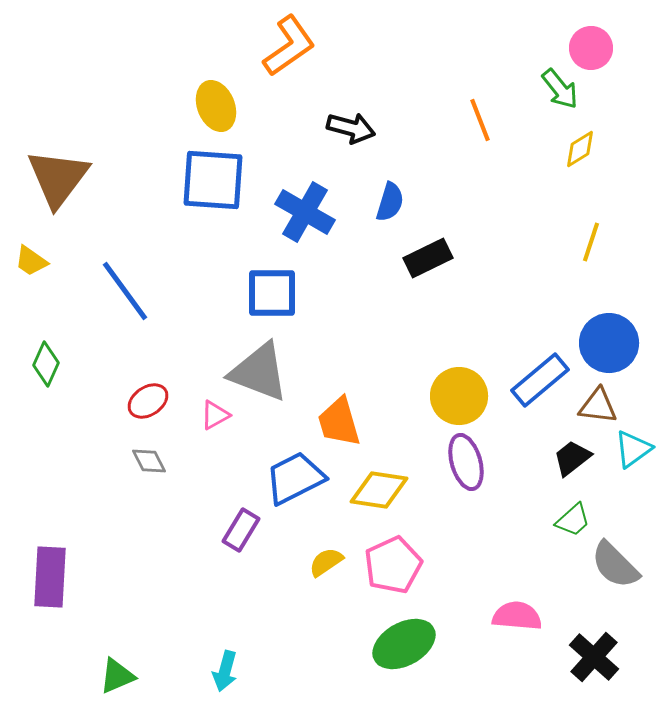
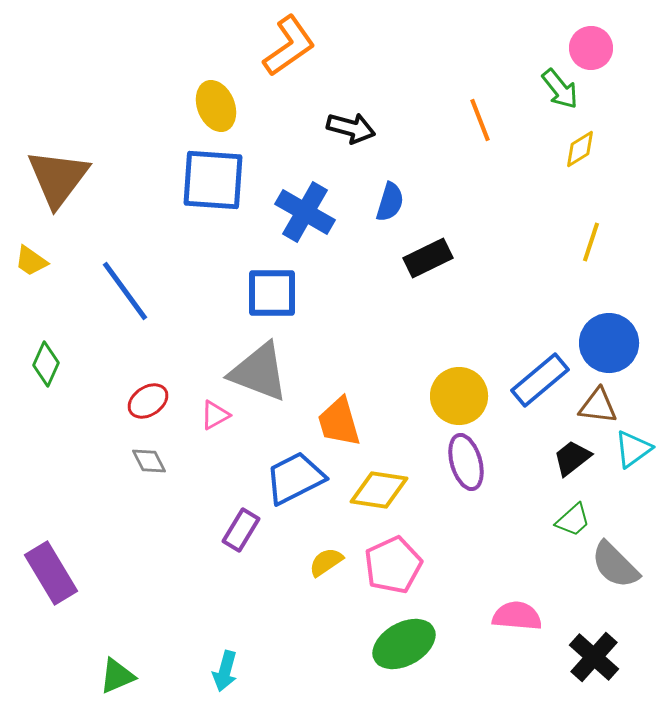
purple rectangle at (50, 577): moved 1 px right, 4 px up; rotated 34 degrees counterclockwise
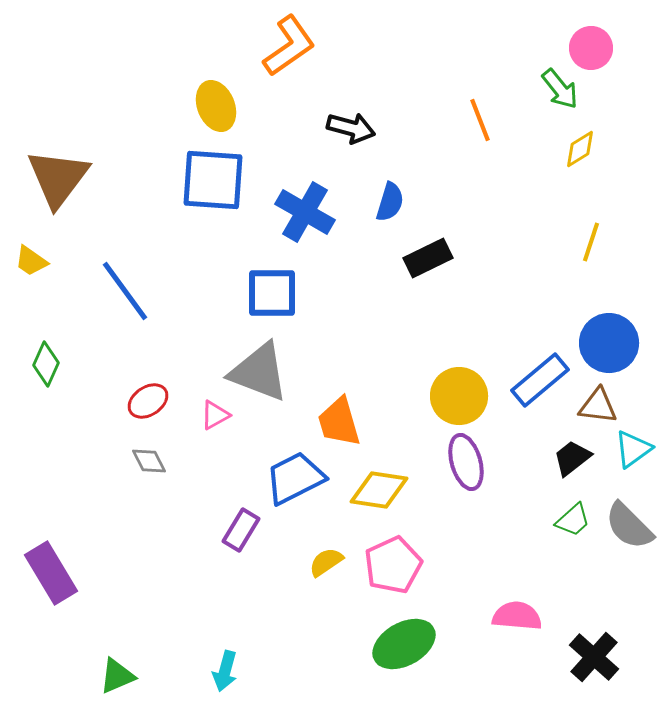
gray semicircle at (615, 565): moved 14 px right, 39 px up
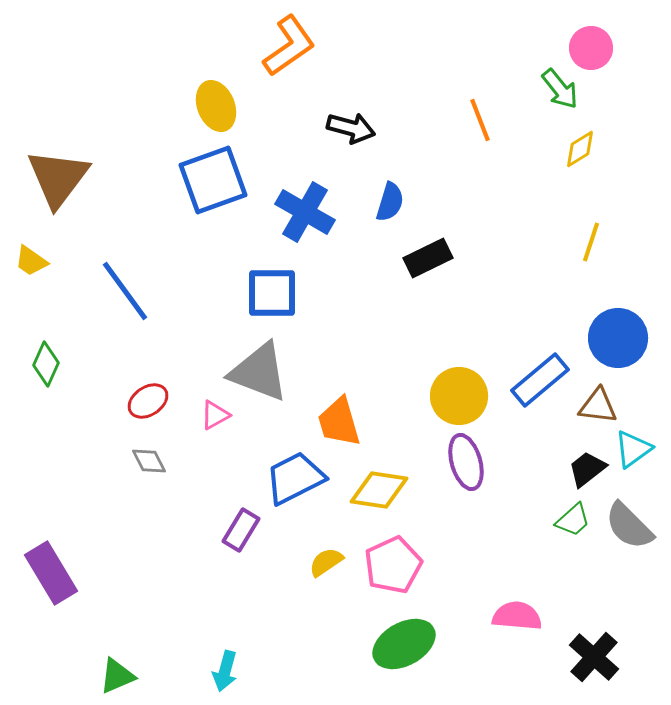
blue square at (213, 180): rotated 24 degrees counterclockwise
blue circle at (609, 343): moved 9 px right, 5 px up
black trapezoid at (572, 458): moved 15 px right, 11 px down
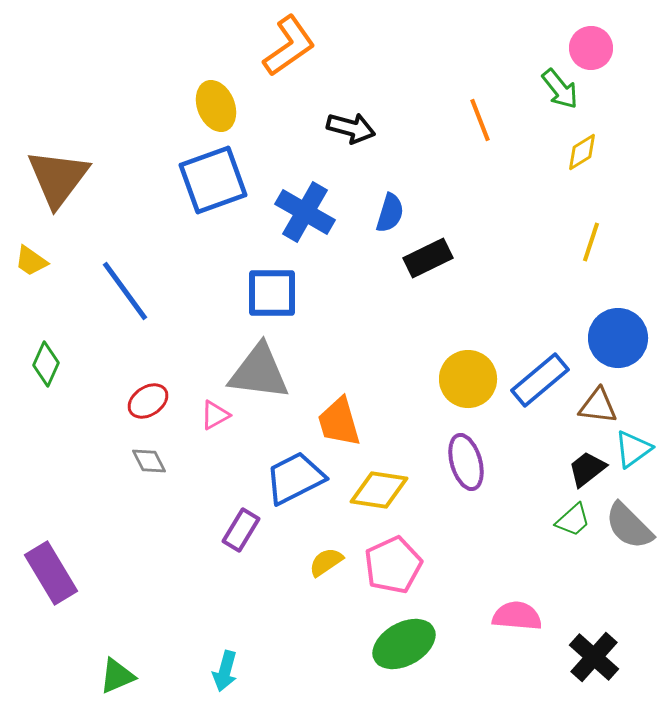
yellow diamond at (580, 149): moved 2 px right, 3 px down
blue semicircle at (390, 202): moved 11 px down
gray triangle at (259, 372): rotated 14 degrees counterclockwise
yellow circle at (459, 396): moved 9 px right, 17 px up
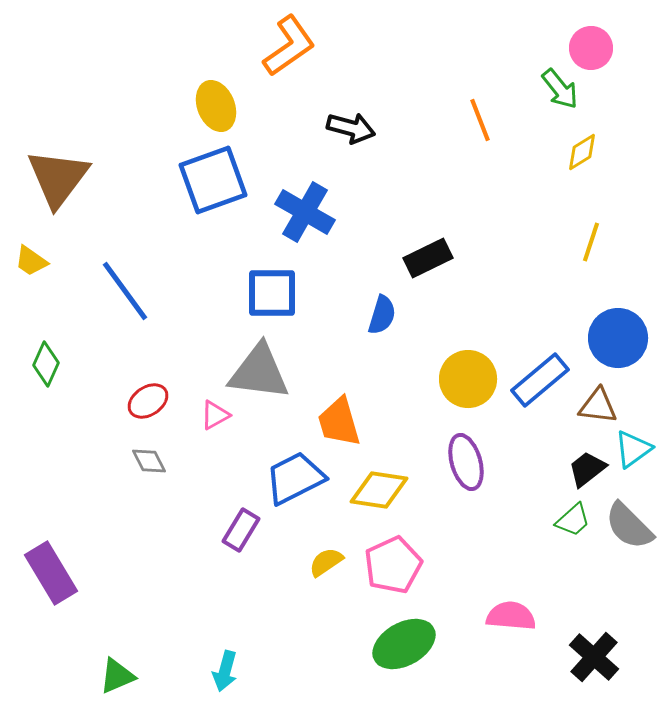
blue semicircle at (390, 213): moved 8 px left, 102 px down
pink semicircle at (517, 616): moved 6 px left
